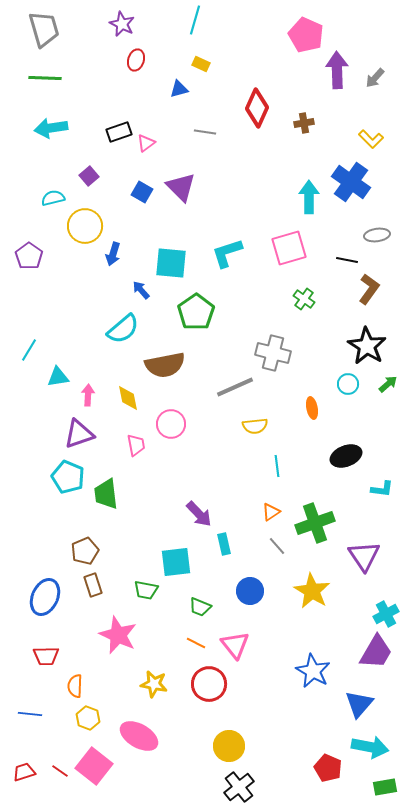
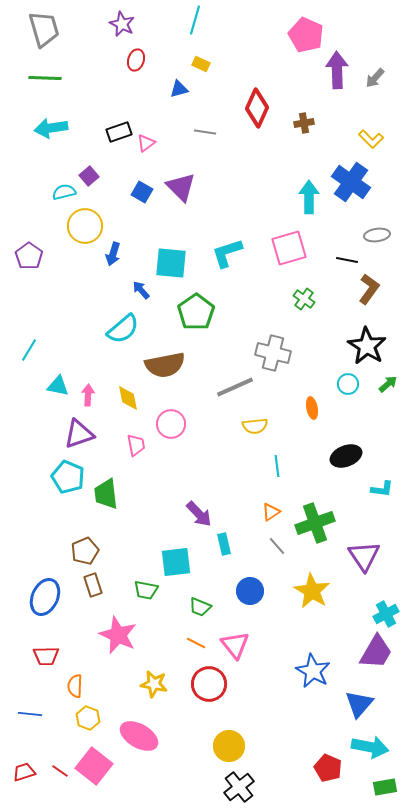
cyan semicircle at (53, 198): moved 11 px right, 6 px up
cyan triangle at (58, 377): moved 9 px down; rotated 20 degrees clockwise
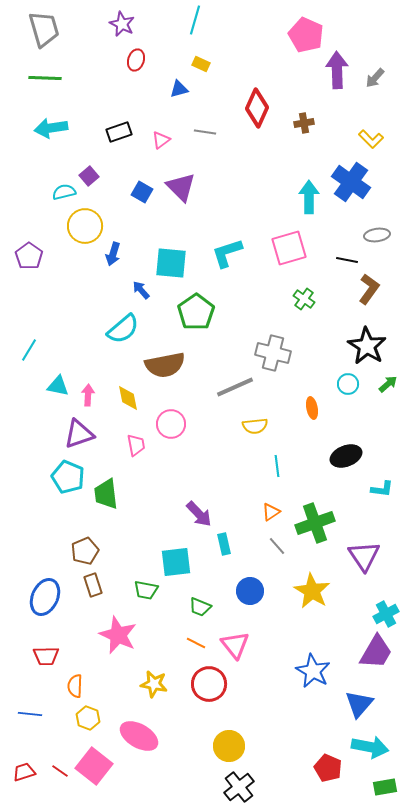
pink triangle at (146, 143): moved 15 px right, 3 px up
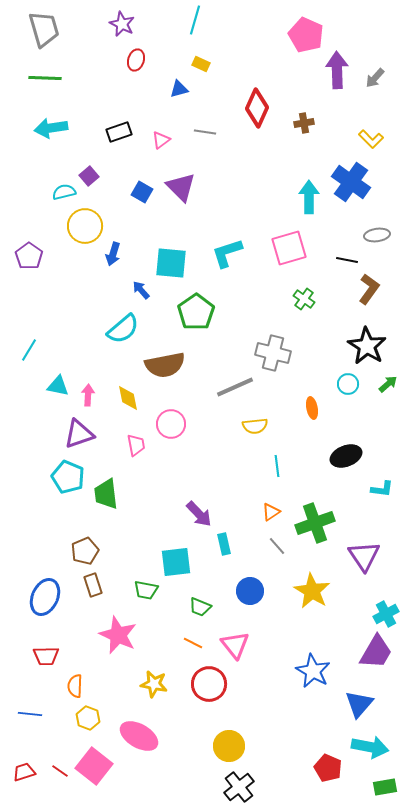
orange line at (196, 643): moved 3 px left
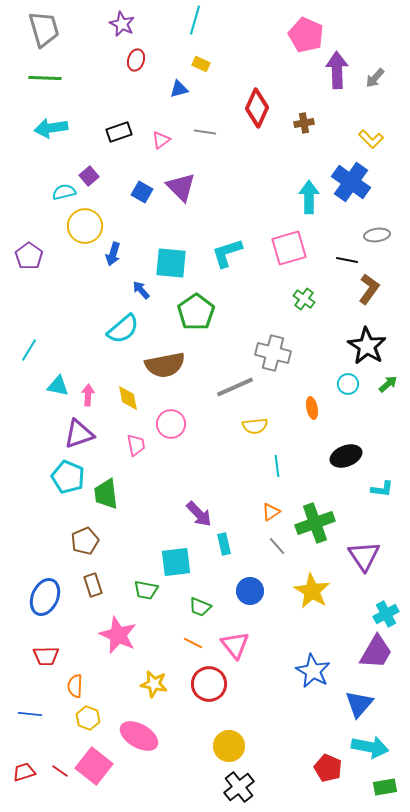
brown pentagon at (85, 551): moved 10 px up
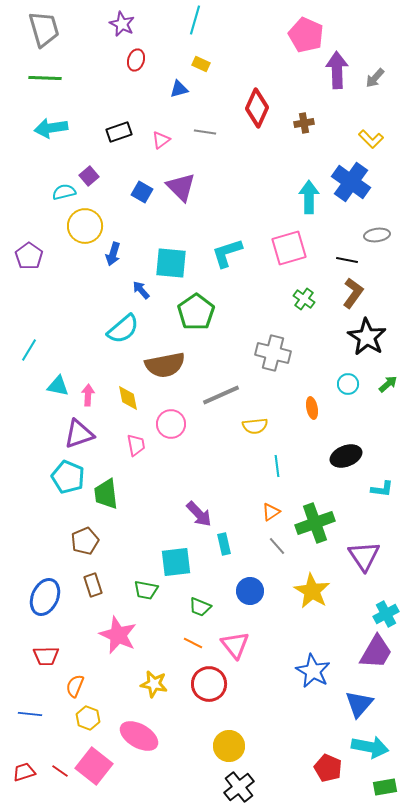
brown L-shape at (369, 289): moved 16 px left, 4 px down
black star at (367, 346): moved 9 px up
gray line at (235, 387): moved 14 px left, 8 px down
orange semicircle at (75, 686): rotated 20 degrees clockwise
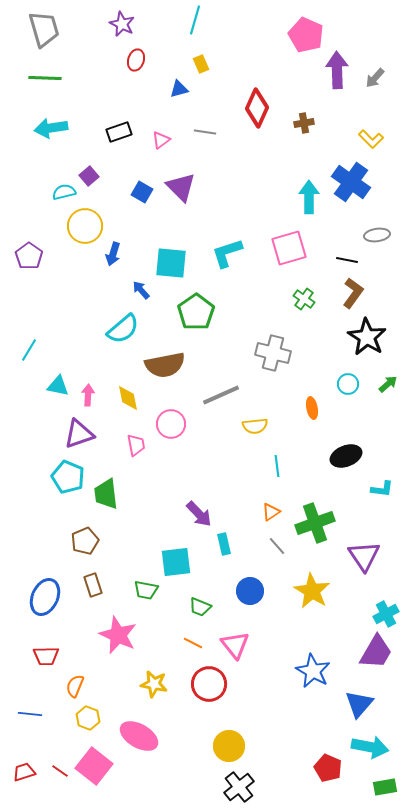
yellow rectangle at (201, 64): rotated 42 degrees clockwise
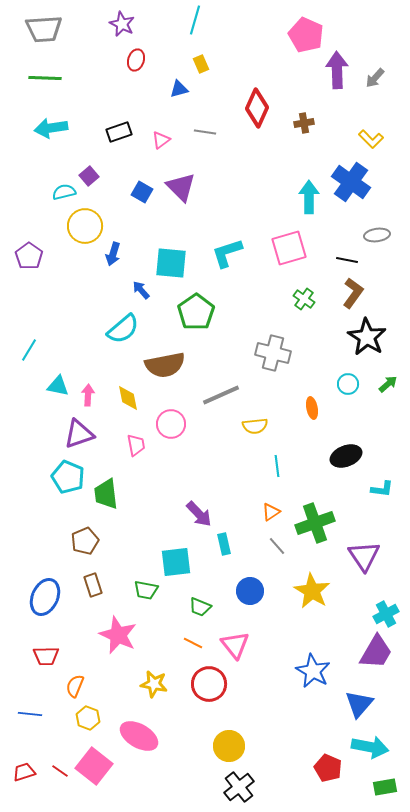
gray trapezoid at (44, 29): rotated 102 degrees clockwise
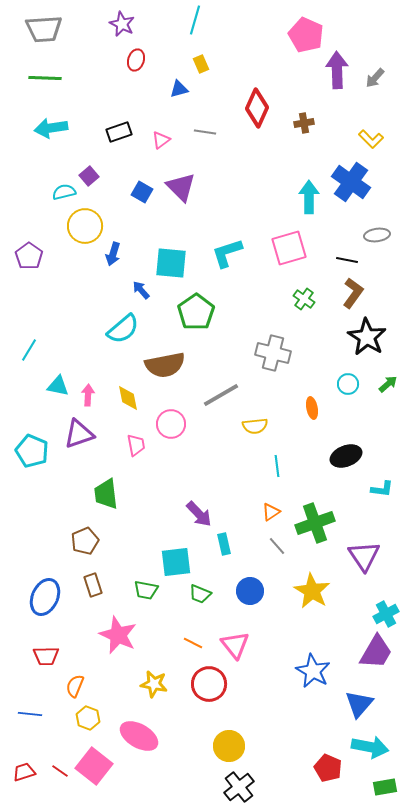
gray line at (221, 395): rotated 6 degrees counterclockwise
cyan pentagon at (68, 477): moved 36 px left, 26 px up
green trapezoid at (200, 607): moved 13 px up
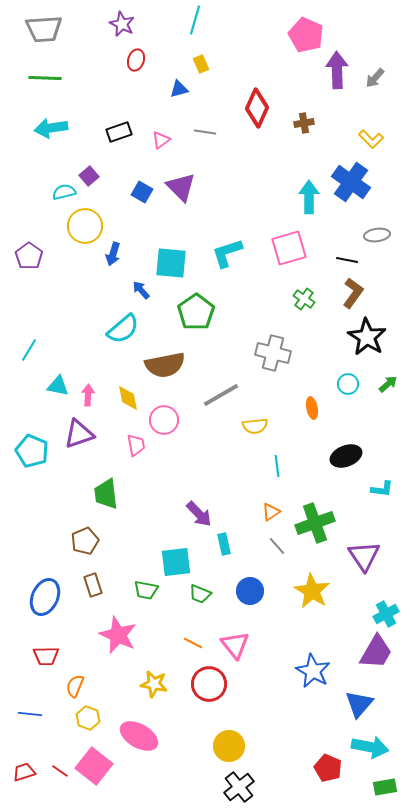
pink circle at (171, 424): moved 7 px left, 4 px up
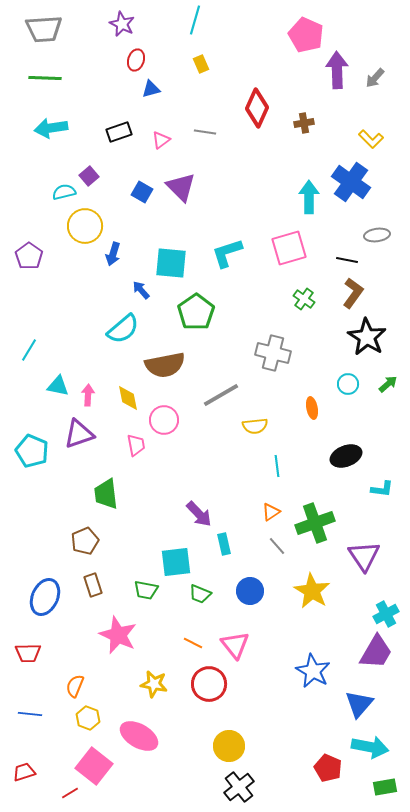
blue triangle at (179, 89): moved 28 px left
red trapezoid at (46, 656): moved 18 px left, 3 px up
red line at (60, 771): moved 10 px right, 22 px down; rotated 66 degrees counterclockwise
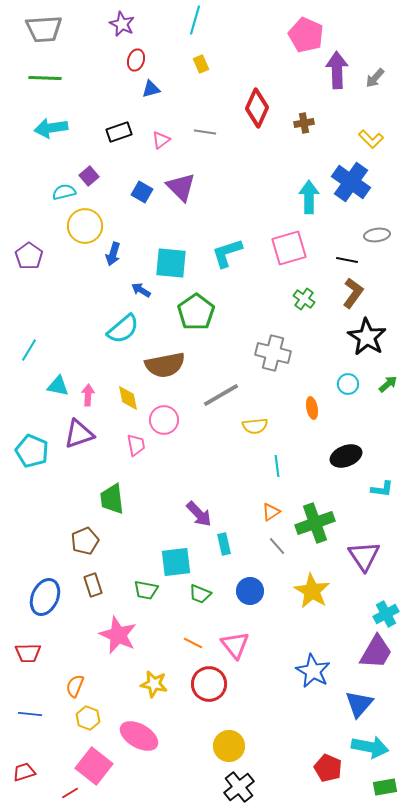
blue arrow at (141, 290): rotated 18 degrees counterclockwise
green trapezoid at (106, 494): moved 6 px right, 5 px down
